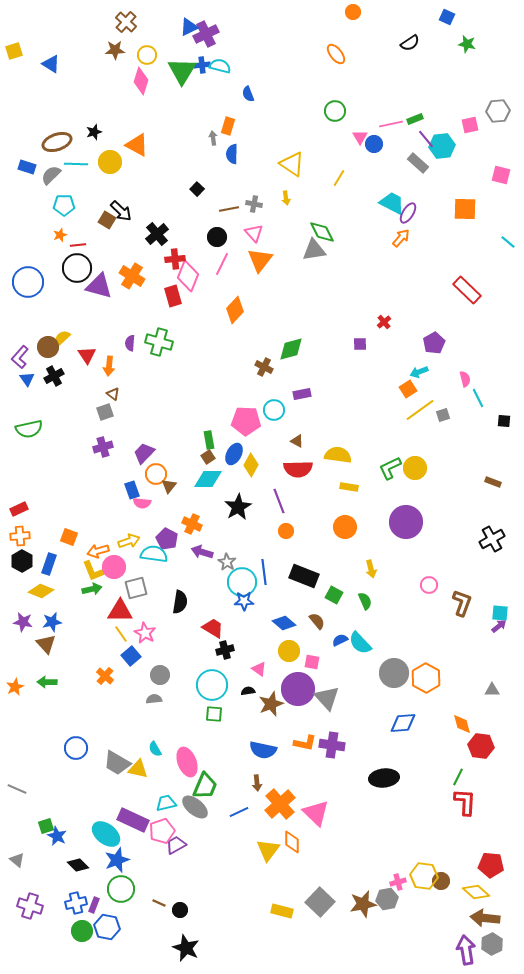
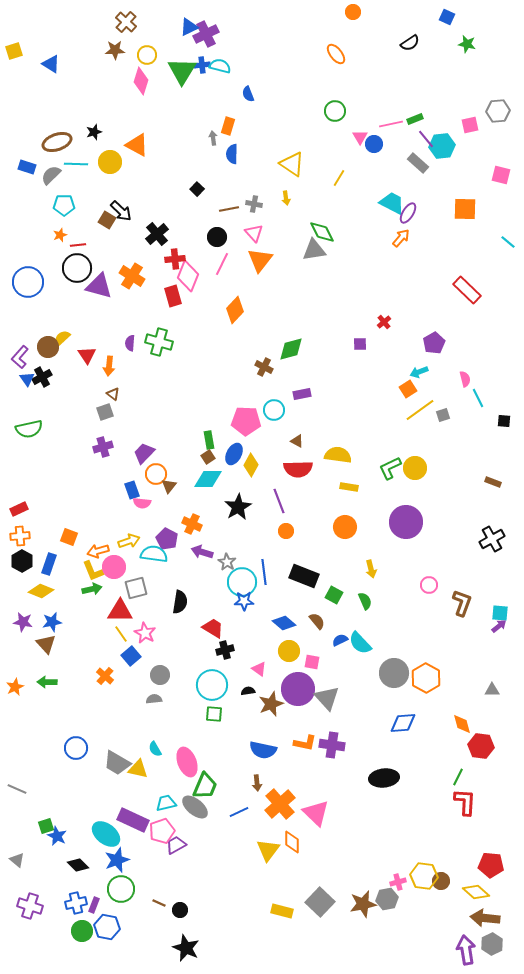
black cross at (54, 376): moved 12 px left, 1 px down
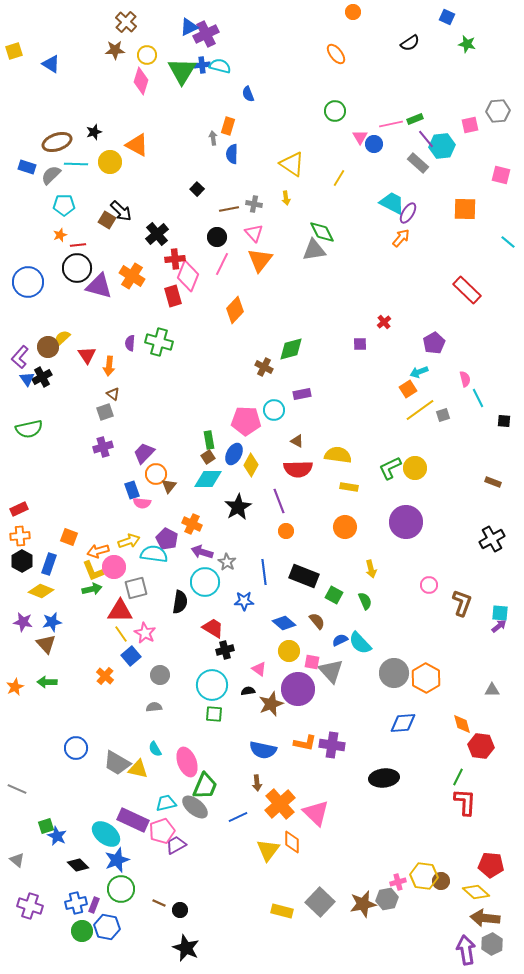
cyan circle at (242, 582): moved 37 px left
gray triangle at (327, 698): moved 4 px right, 27 px up
gray semicircle at (154, 699): moved 8 px down
blue line at (239, 812): moved 1 px left, 5 px down
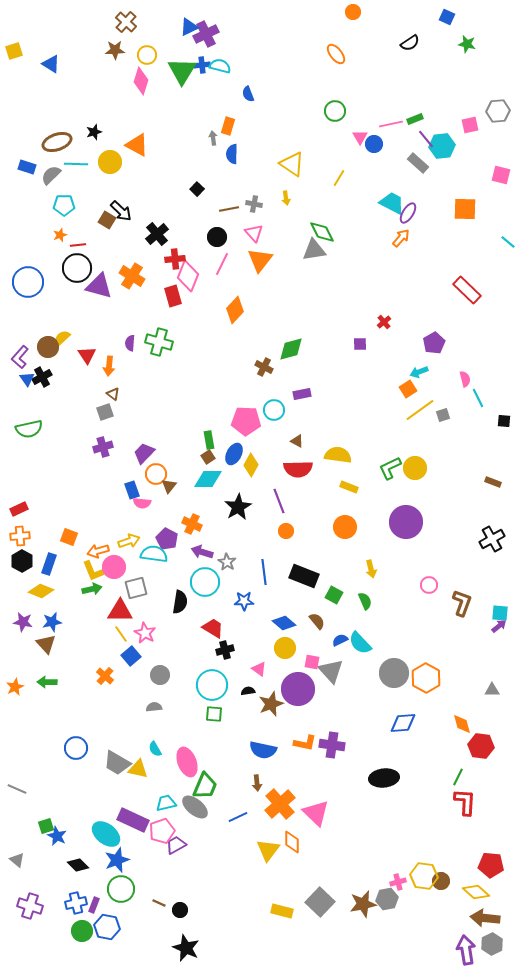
yellow rectangle at (349, 487): rotated 12 degrees clockwise
yellow circle at (289, 651): moved 4 px left, 3 px up
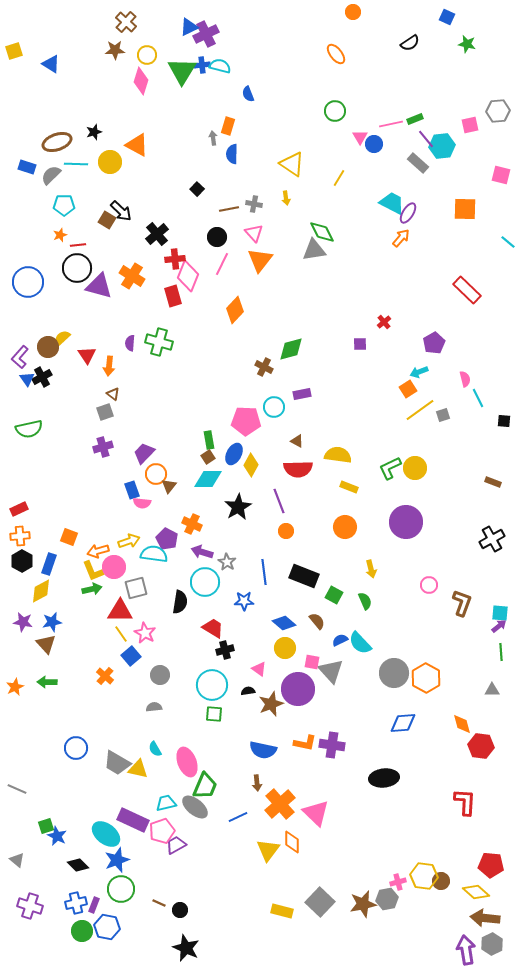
cyan circle at (274, 410): moved 3 px up
yellow diamond at (41, 591): rotated 50 degrees counterclockwise
green line at (458, 777): moved 43 px right, 125 px up; rotated 30 degrees counterclockwise
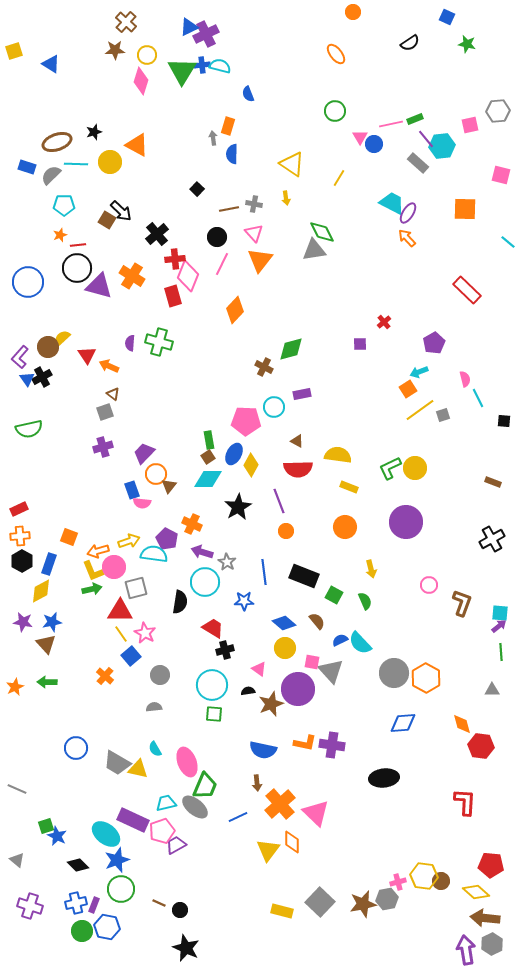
orange arrow at (401, 238): moved 6 px right; rotated 84 degrees counterclockwise
orange arrow at (109, 366): rotated 108 degrees clockwise
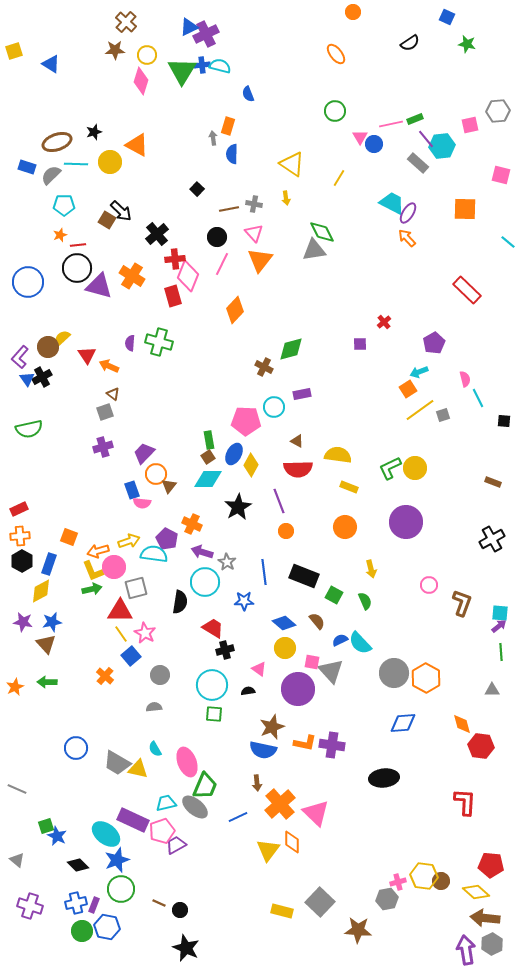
brown star at (271, 704): moved 1 px right, 23 px down
brown star at (363, 904): moved 5 px left, 26 px down; rotated 16 degrees clockwise
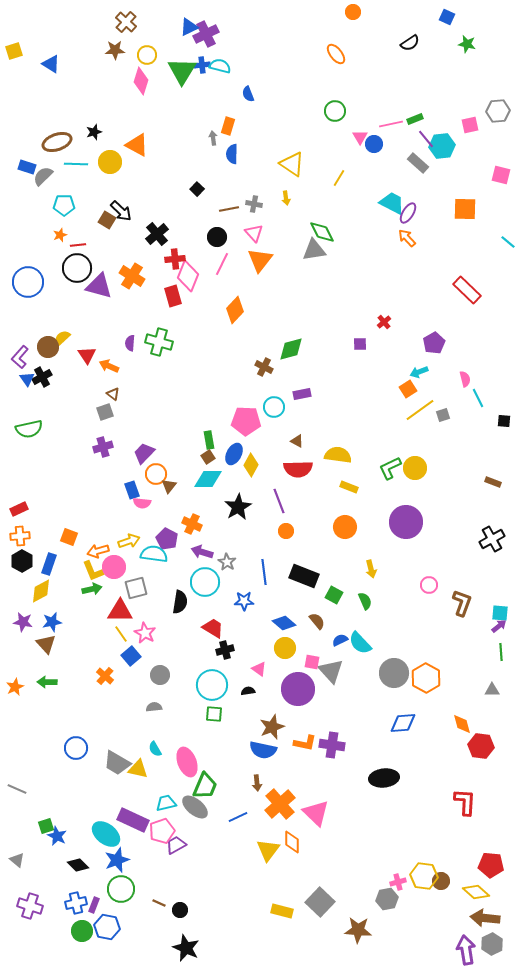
gray semicircle at (51, 175): moved 8 px left, 1 px down
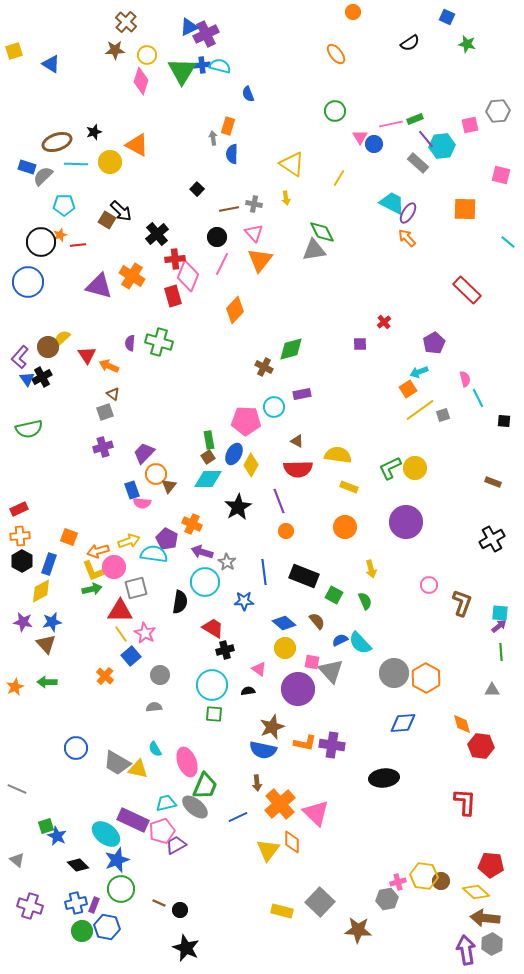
black circle at (77, 268): moved 36 px left, 26 px up
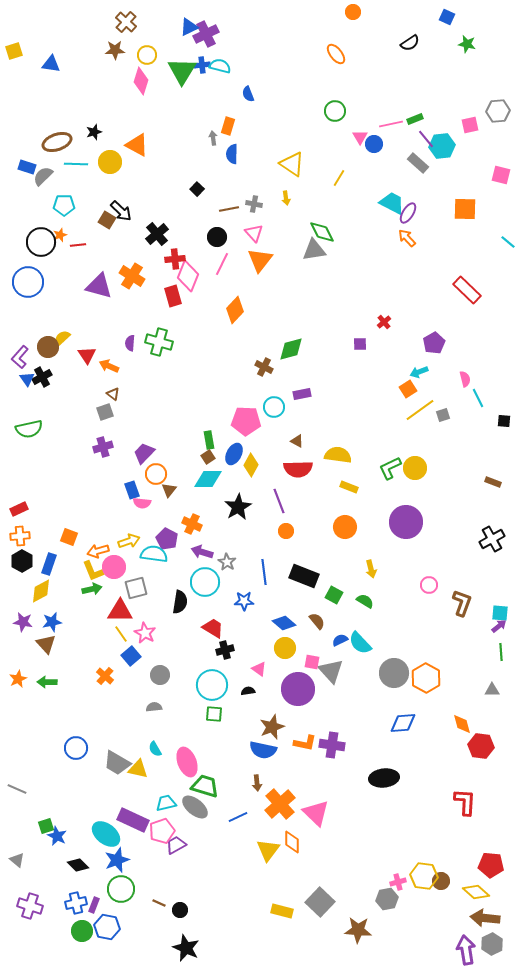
blue triangle at (51, 64): rotated 24 degrees counterclockwise
brown triangle at (169, 486): moved 4 px down
green semicircle at (365, 601): rotated 36 degrees counterclockwise
orange star at (15, 687): moved 3 px right, 8 px up
green trapezoid at (205, 786): rotated 96 degrees counterclockwise
